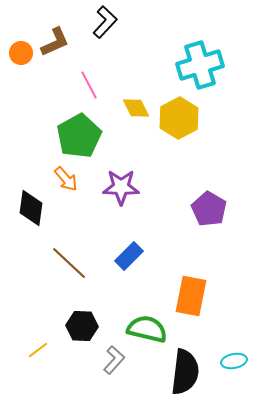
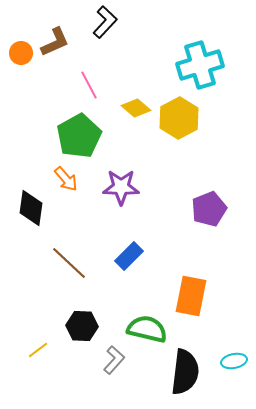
yellow diamond: rotated 24 degrees counterclockwise
purple pentagon: rotated 20 degrees clockwise
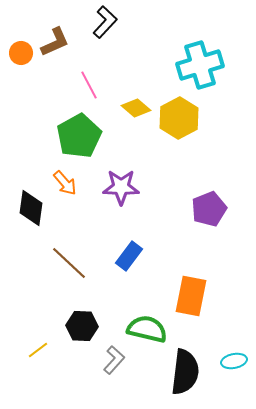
orange arrow: moved 1 px left, 4 px down
blue rectangle: rotated 8 degrees counterclockwise
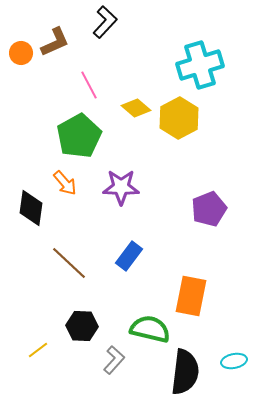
green semicircle: moved 3 px right
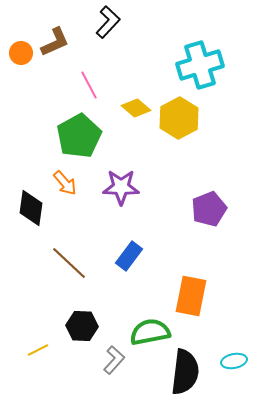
black L-shape: moved 3 px right
green semicircle: moved 3 px down; rotated 24 degrees counterclockwise
yellow line: rotated 10 degrees clockwise
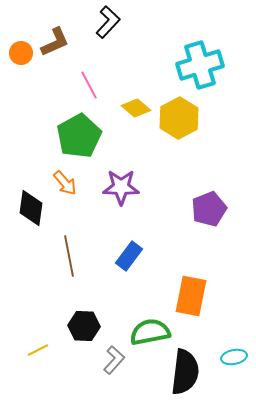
brown line: moved 7 px up; rotated 36 degrees clockwise
black hexagon: moved 2 px right
cyan ellipse: moved 4 px up
